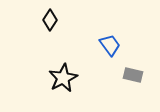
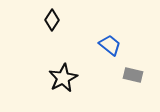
black diamond: moved 2 px right
blue trapezoid: rotated 15 degrees counterclockwise
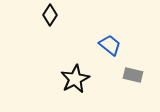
black diamond: moved 2 px left, 5 px up
black star: moved 12 px right, 1 px down
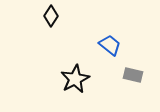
black diamond: moved 1 px right, 1 px down
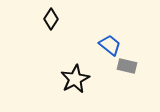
black diamond: moved 3 px down
gray rectangle: moved 6 px left, 9 px up
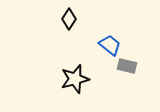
black diamond: moved 18 px right
black star: rotated 12 degrees clockwise
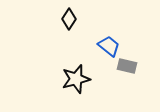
blue trapezoid: moved 1 px left, 1 px down
black star: moved 1 px right
